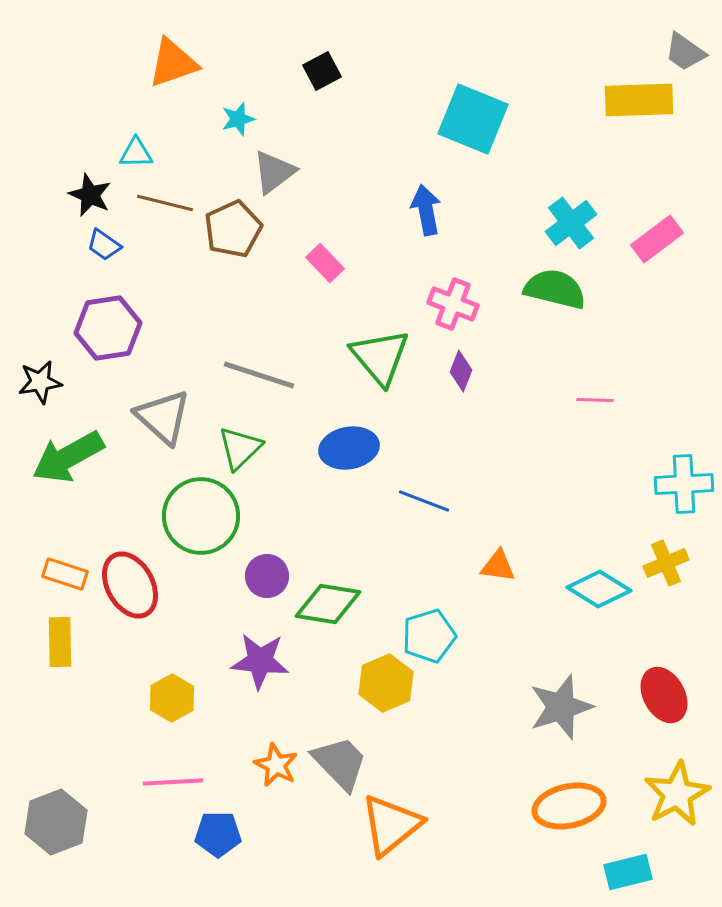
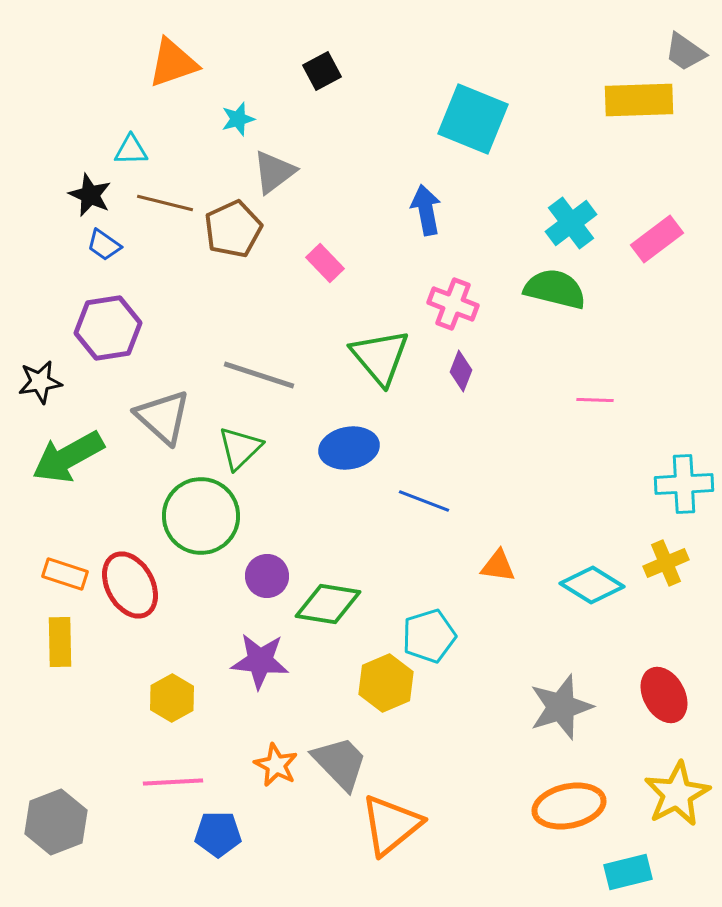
cyan triangle at (136, 153): moved 5 px left, 3 px up
cyan diamond at (599, 589): moved 7 px left, 4 px up
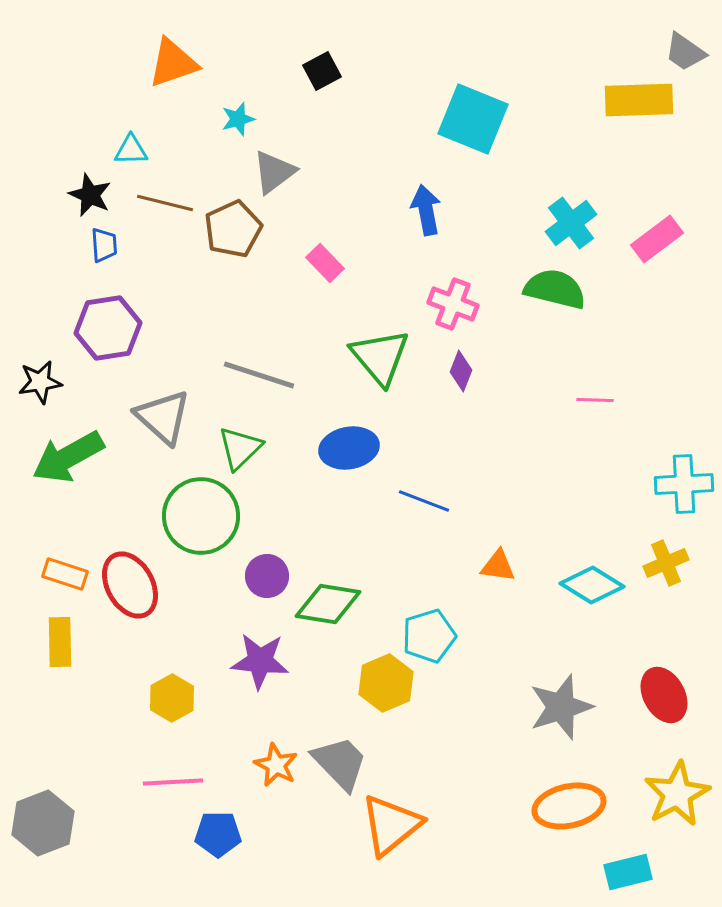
blue trapezoid at (104, 245): rotated 129 degrees counterclockwise
gray hexagon at (56, 822): moved 13 px left, 1 px down
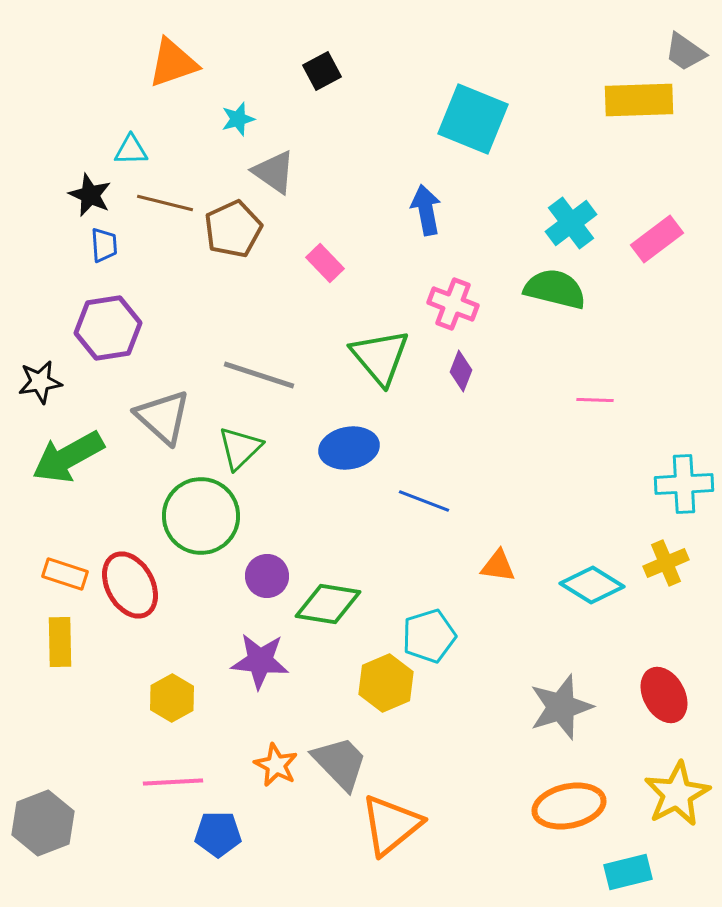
gray triangle at (274, 172): rotated 48 degrees counterclockwise
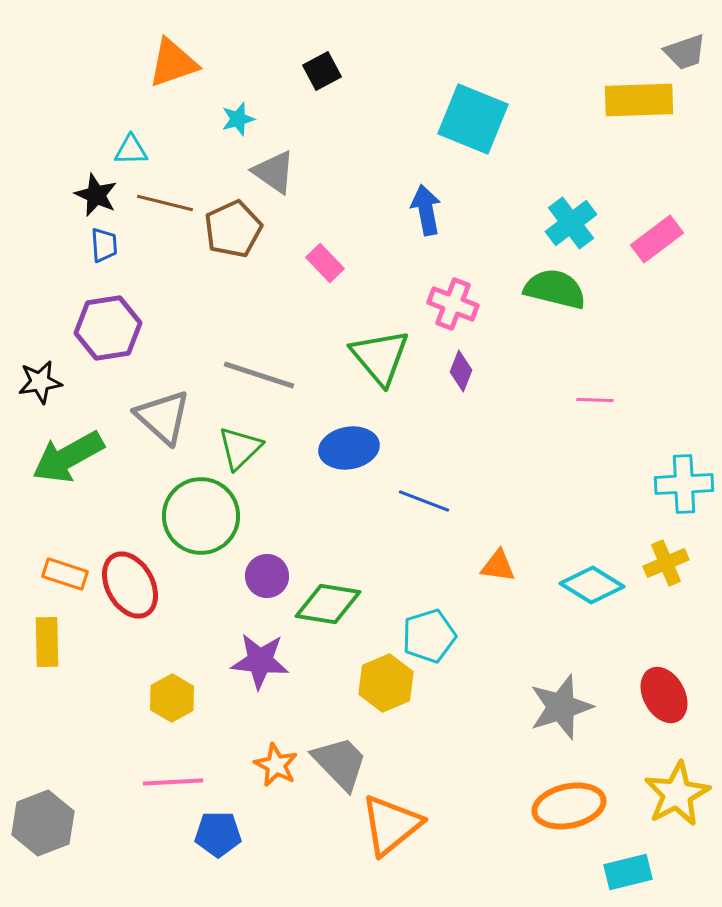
gray trapezoid at (685, 52): rotated 54 degrees counterclockwise
black star at (90, 195): moved 6 px right
yellow rectangle at (60, 642): moved 13 px left
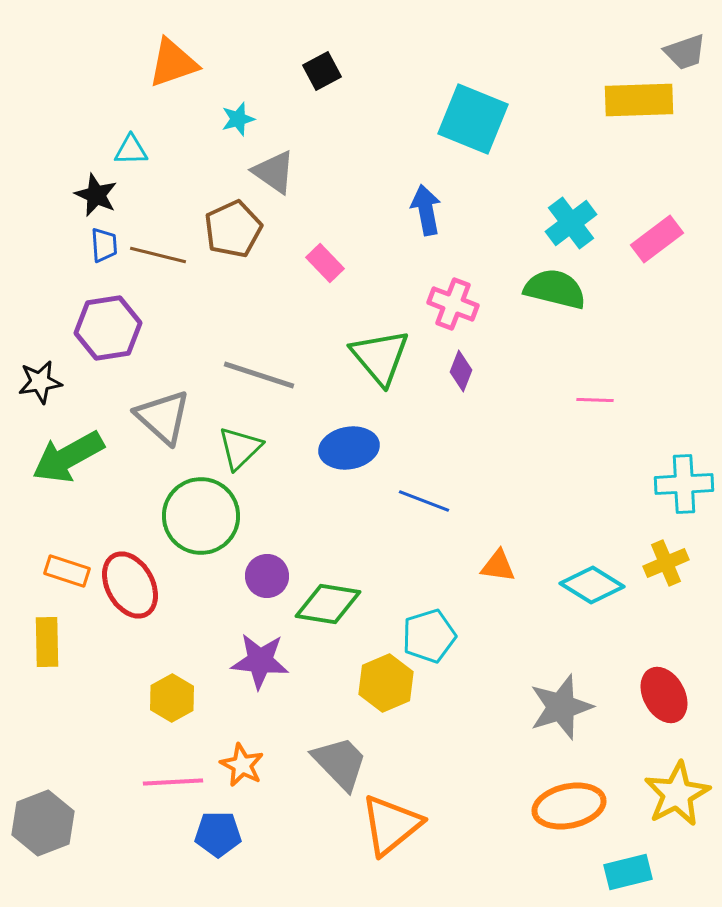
brown line at (165, 203): moved 7 px left, 52 px down
orange rectangle at (65, 574): moved 2 px right, 3 px up
orange star at (276, 765): moved 34 px left
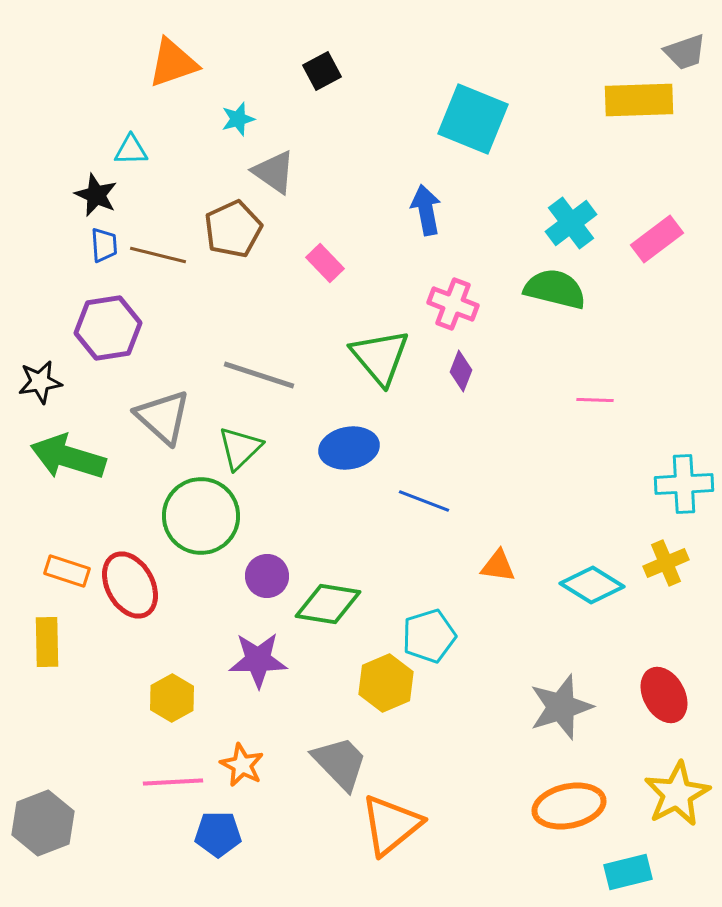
green arrow at (68, 457): rotated 46 degrees clockwise
purple star at (260, 661): moved 2 px left, 1 px up; rotated 6 degrees counterclockwise
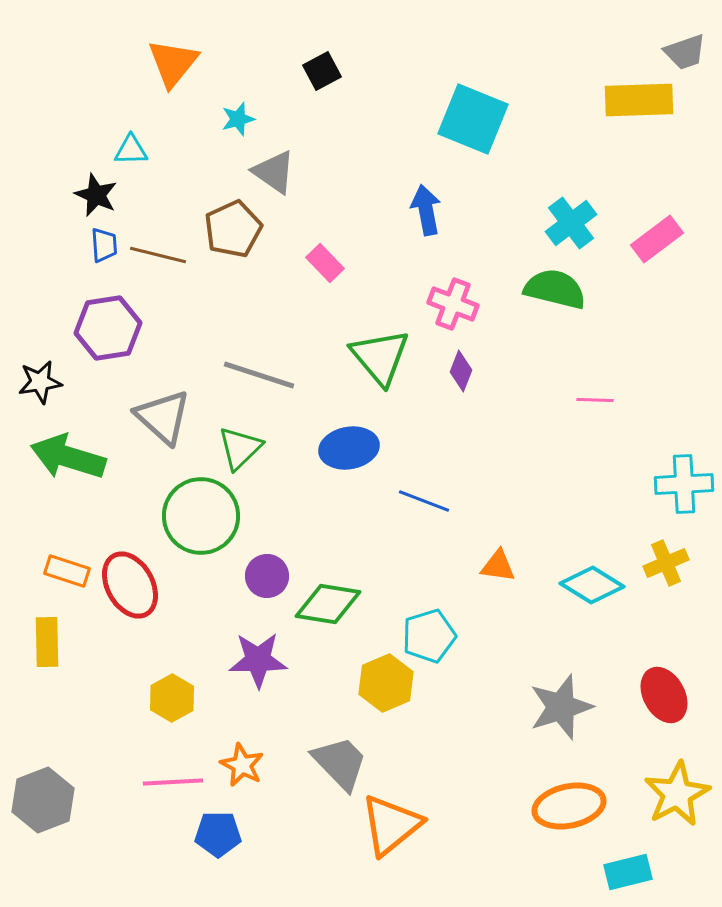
orange triangle at (173, 63): rotated 32 degrees counterclockwise
gray hexagon at (43, 823): moved 23 px up
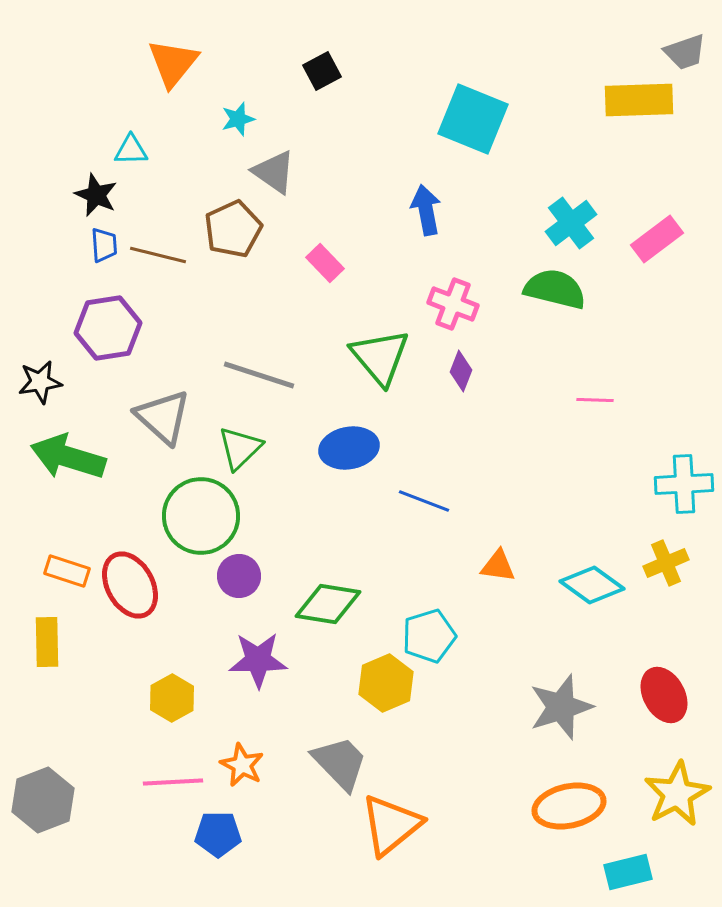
purple circle at (267, 576): moved 28 px left
cyan diamond at (592, 585): rotated 4 degrees clockwise
